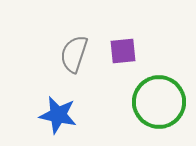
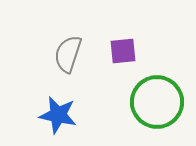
gray semicircle: moved 6 px left
green circle: moved 2 px left
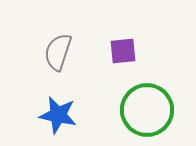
gray semicircle: moved 10 px left, 2 px up
green circle: moved 10 px left, 8 px down
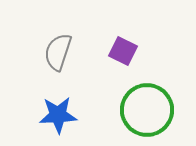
purple square: rotated 32 degrees clockwise
blue star: rotated 15 degrees counterclockwise
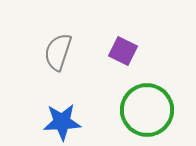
blue star: moved 4 px right, 7 px down
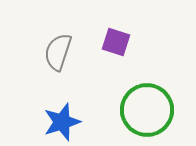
purple square: moved 7 px left, 9 px up; rotated 8 degrees counterclockwise
blue star: rotated 15 degrees counterclockwise
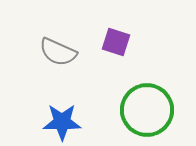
gray semicircle: rotated 84 degrees counterclockwise
blue star: rotated 18 degrees clockwise
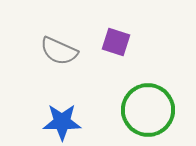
gray semicircle: moved 1 px right, 1 px up
green circle: moved 1 px right
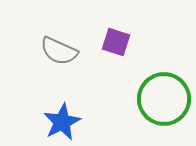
green circle: moved 16 px right, 11 px up
blue star: rotated 27 degrees counterclockwise
